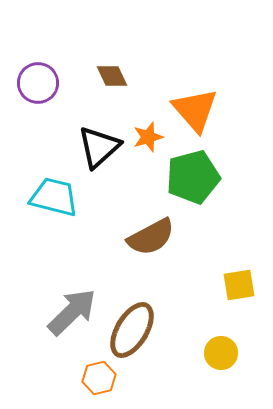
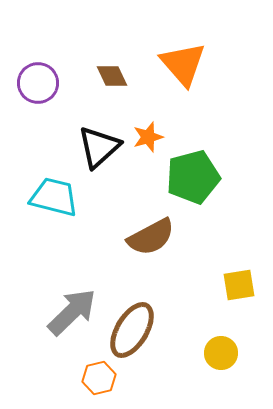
orange triangle: moved 12 px left, 46 px up
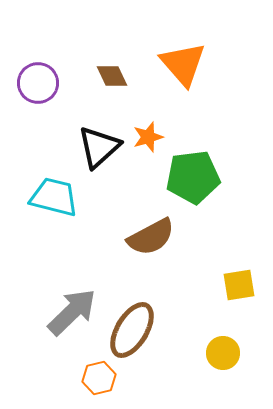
green pentagon: rotated 8 degrees clockwise
yellow circle: moved 2 px right
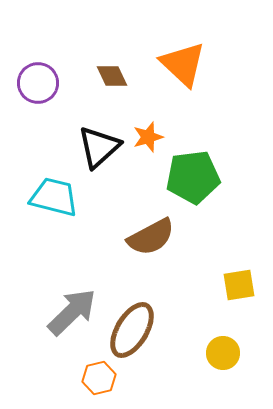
orange triangle: rotated 6 degrees counterclockwise
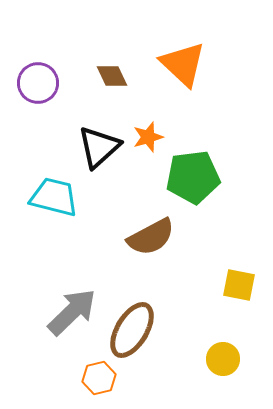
yellow square: rotated 20 degrees clockwise
yellow circle: moved 6 px down
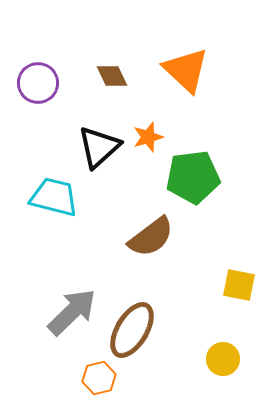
orange triangle: moved 3 px right, 6 px down
brown semicircle: rotated 9 degrees counterclockwise
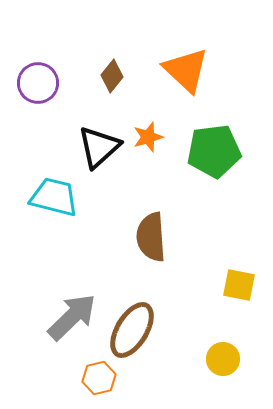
brown diamond: rotated 64 degrees clockwise
green pentagon: moved 21 px right, 26 px up
brown semicircle: rotated 123 degrees clockwise
gray arrow: moved 5 px down
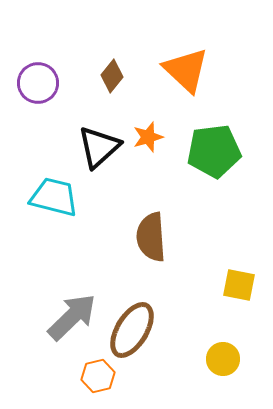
orange hexagon: moved 1 px left, 2 px up
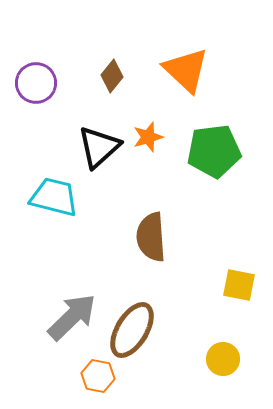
purple circle: moved 2 px left
orange hexagon: rotated 24 degrees clockwise
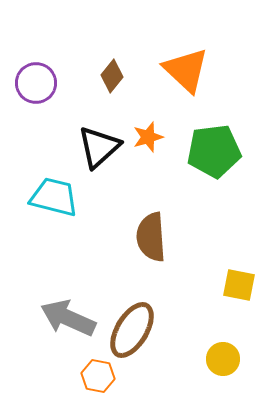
gray arrow: moved 4 px left, 1 px down; rotated 112 degrees counterclockwise
